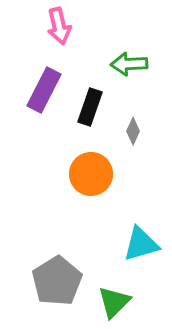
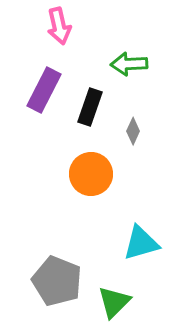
cyan triangle: moved 1 px up
gray pentagon: rotated 18 degrees counterclockwise
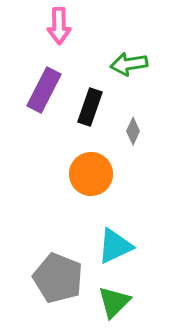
pink arrow: rotated 12 degrees clockwise
green arrow: rotated 6 degrees counterclockwise
cyan triangle: moved 26 px left, 3 px down; rotated 9 degrees counterclockwise
gray pentagon: moved 1 px right, 3 px up
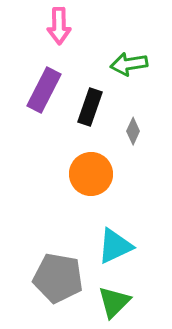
gray pentagon: rotated 12 degrees counterclockwise
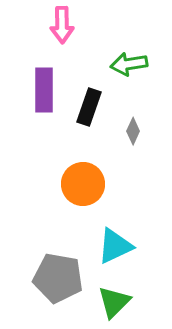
pink arrow: moved 3 px right, 1 px up
purple rectangle: rotated 27 degrees counterclockwise
black rectangle: moved 1 px left
orange circle: moved 8 px left, 10 px down
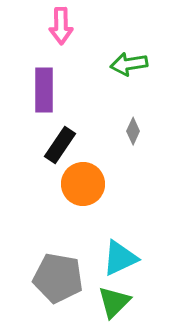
pink arrow: moved 1 px left, 1 px down
black rectangle: moved 29 px left, 38 px down; rotated 15 degrees clockwise
cyan triangle: moved 5 px right, 12 px down
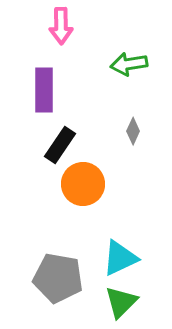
green triangle: moved 7 px right
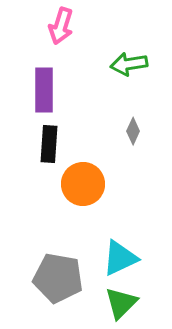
pink arrow: rotated 18 degrees clockwise
black rectangle: moved 11 px left, 1 px up; rotated 30 degrees counterclockwise
green triangle: moved 1 px down
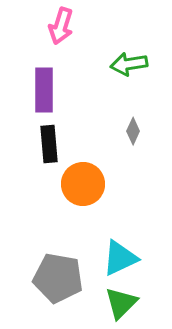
black rectangle: rotated 9 degrees counterclockwise
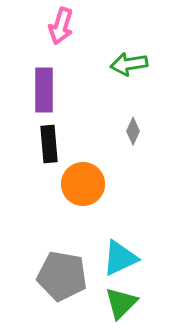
gray pentagon: moved 4 px right, 2 px up
